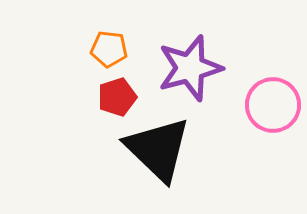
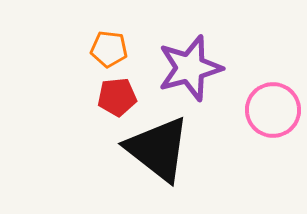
red pentagon: rotated 12 degrees clockwise
pink circle: moved 5 px down
black triangle: rotated 6 degrees counterclockwise
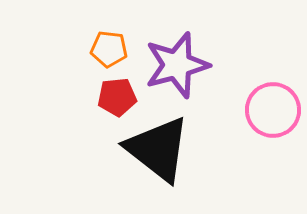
purple star: moved 13 px left, 3 px up
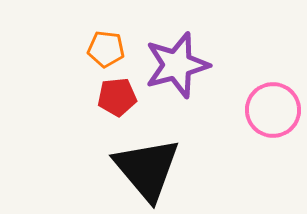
orange pentagon: moved 3 px left
black triangle: moved 11 px left, 20 px down; rotated 12 degrees clockwise
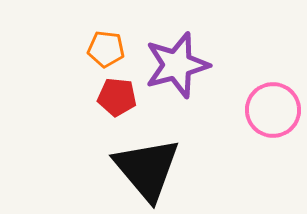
red pentagon: rotated 12 degrees clockwise
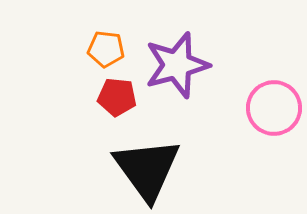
pink circle: moved 1 px right, 2 px up
black triangle: rotated 4 degrees clockwise
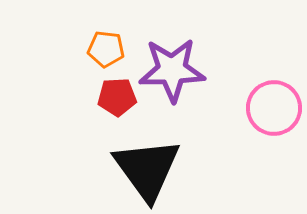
purple star: moved 5 px left, 5 px down; rotated 14 degrees clockwise
red pentagon: rotated 9 degrees counterclockwise
